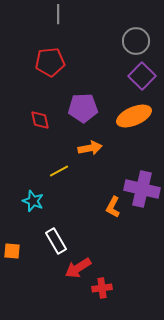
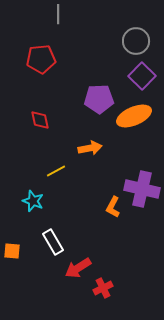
red pentagon: moved 9 px left, 3 px up
purple pentagon: moved 16 px right, 9 px up
yellow line: moved 3 px left
white rectangle: moved 3 px left, 1 px down
red cross: moved 1 px right; rotated 18 degrees counterclockwise
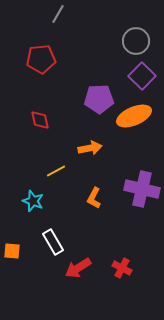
gray line: rotated 30 degrees clockwise
orange L-shape: moved 19 px left, 9 px up
red cross: moved 19 px right, 20 px up; rotated 36 degrees counterclockwise
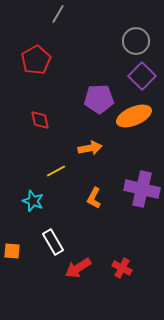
red pentagon: moved 5 px left, 1 px down; rotated 24 degrees counterclockwise
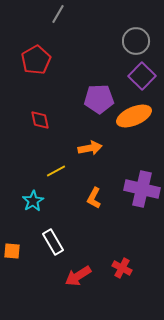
cyan star: rotated 20 degrees clockwise
red arrow: moved 8 px down
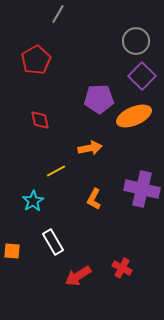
orange L-shape: moved 1 px down
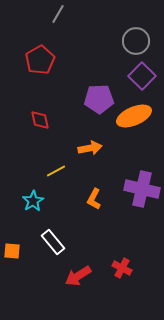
red pentagon: moved 4 px right
white rectangle: rotated 10 degrees counterclockwise
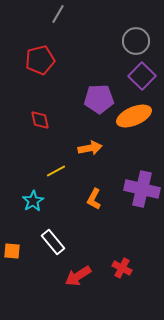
red pentagon: rotated 16 degrees clockwise
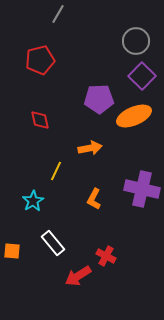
yellow line: rotated 36 degrees counterclockwise
white rectangle: moved 1 px down
red cross: moved 16 px left, 12 px up
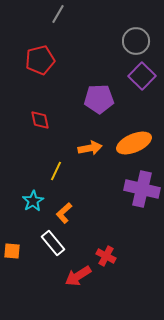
orange ellipse: moved 27 px down
orange L-shape: moved 30 px left, 14 px down; rotated 20 degrees clockwise
